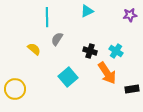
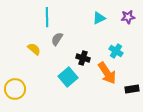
cyan triangle: moved 12 px right, 7 px down
purple star: moved 2 px left, 2 px down
black cross: moved 7 px left, 7 px down
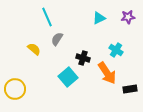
cyan line: rotated 24 degrees counterclockwise
cyan cross: moved 1 px up
black rectangle: moved 2 px left
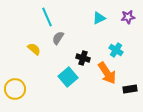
gray semicircle: moved 1 px right, 1 px up
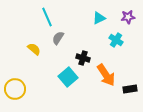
cyan cross: moved 10 px up
orange arrow: moved 1 px left, 2 px down
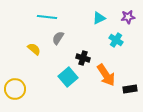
cyan line: rotated 60 degrees counterclockwise
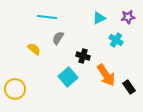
black cross: moved 2 px up
black rectangle: moved 1 px left, 2 px up; rotated 64 degrees clockwise
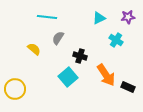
black cross: moved 3 px left
black rectangle: moved 1 px left; rotated 32 degrees counterclockwise
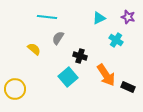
purple star: rotated 24 degrees clockwise
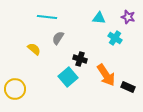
cyan triangle: rotated 32 degrees clockwise
cyan cross: moved 1 px left, 2 px up
black cross: moved 3 px down
